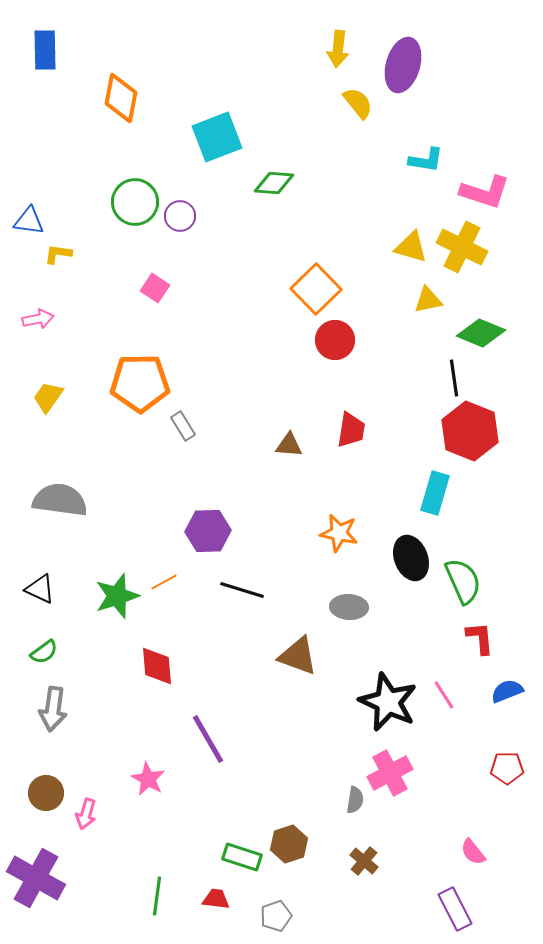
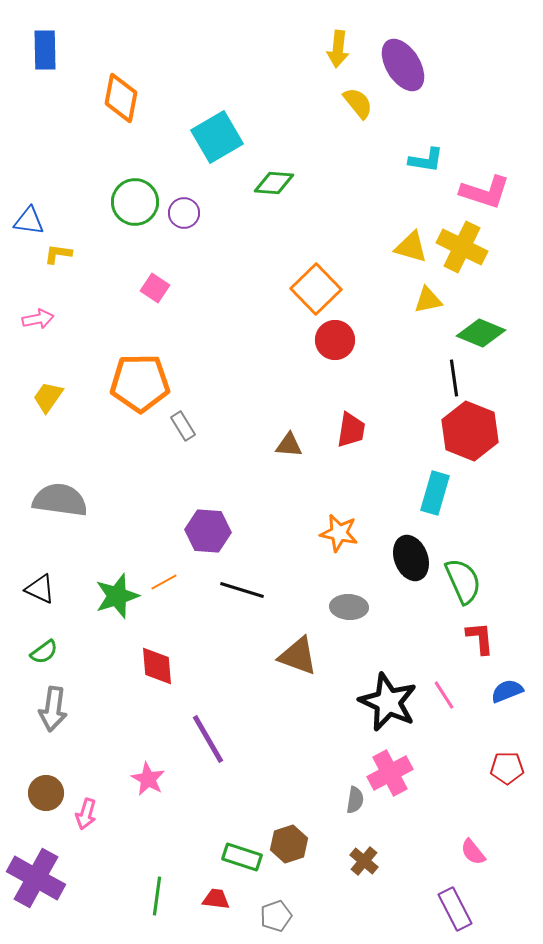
purple ellipse at (403, 65): rotated 48 degrees counterclockwise
cyan square at (217, 137): rotated 9 degrees counterclockwise
purple circle at (180, 216): moved 4 px right, 3 px up
purple hexagon at (208, 531): rotated 6 degrees clockwise
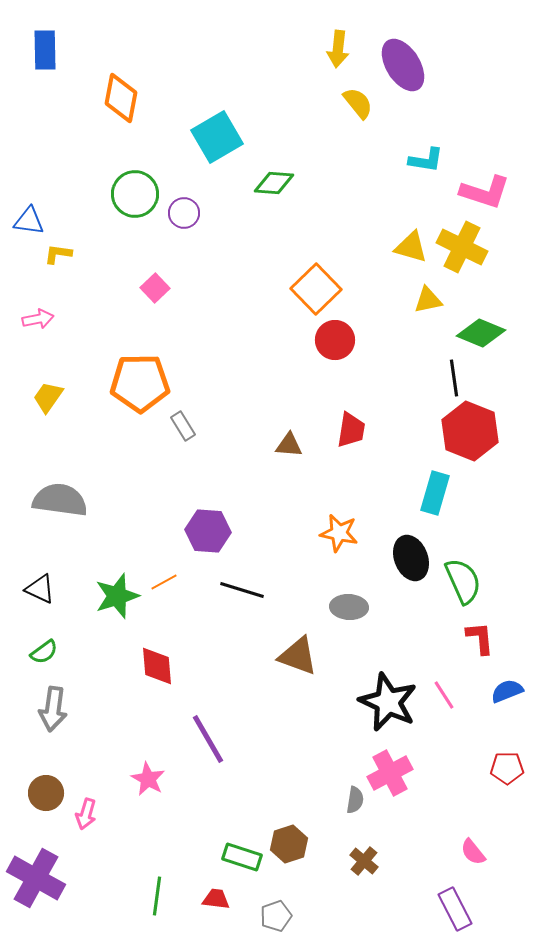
green circle at (135, 202): moved 8 px up
pink square at (155, 288): rotated 12 degrees clockwise
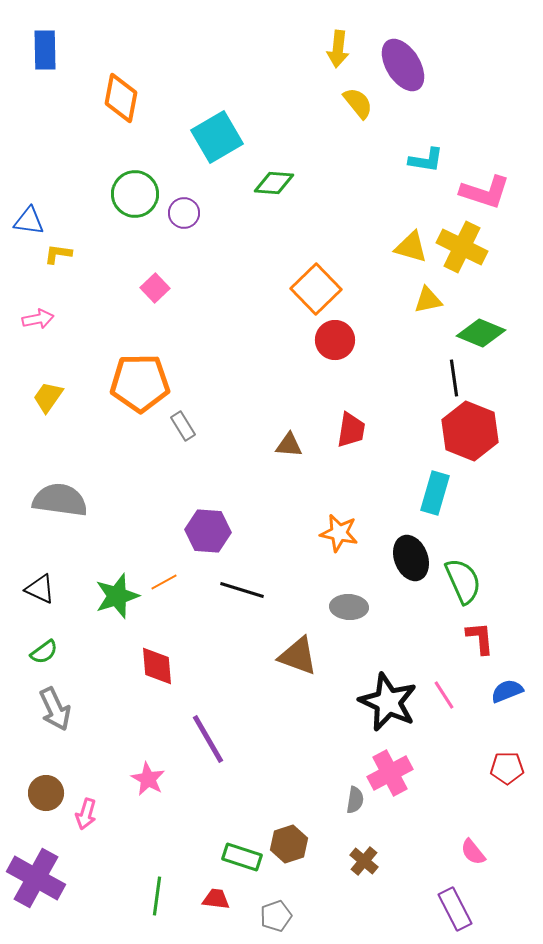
gray arrow at (53, 709): moved 2 px right; rotated 33 degrees counterclockwise
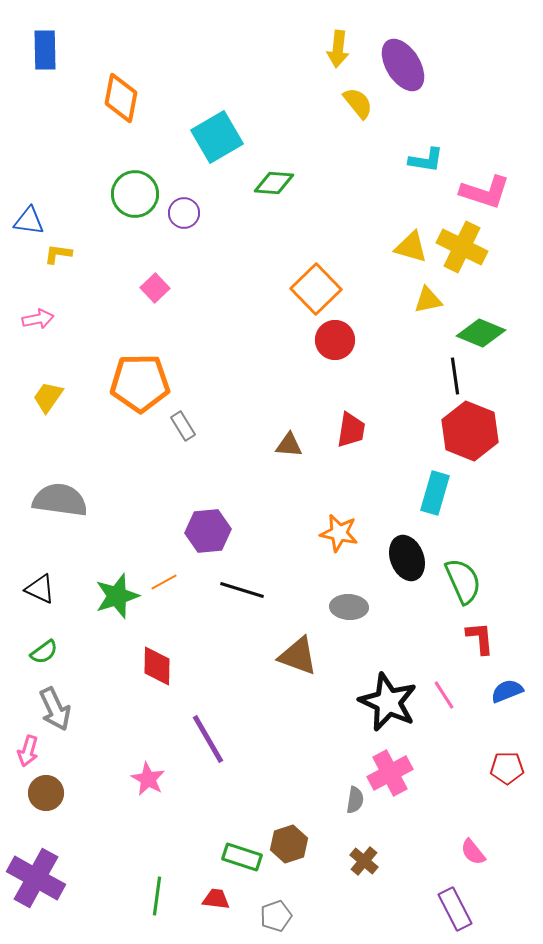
black line at (454, 378): moved 1 px right, 2 px up
purple hexagon at (208, 531): rotated 9 degrees counterclockwise
black ellipse at (411, 558): moved 4 px left
red diamond at (157, 666): rotated 6 degrees clockwise
pink arrow at (86, 814): moved 58 px left, 63 px up
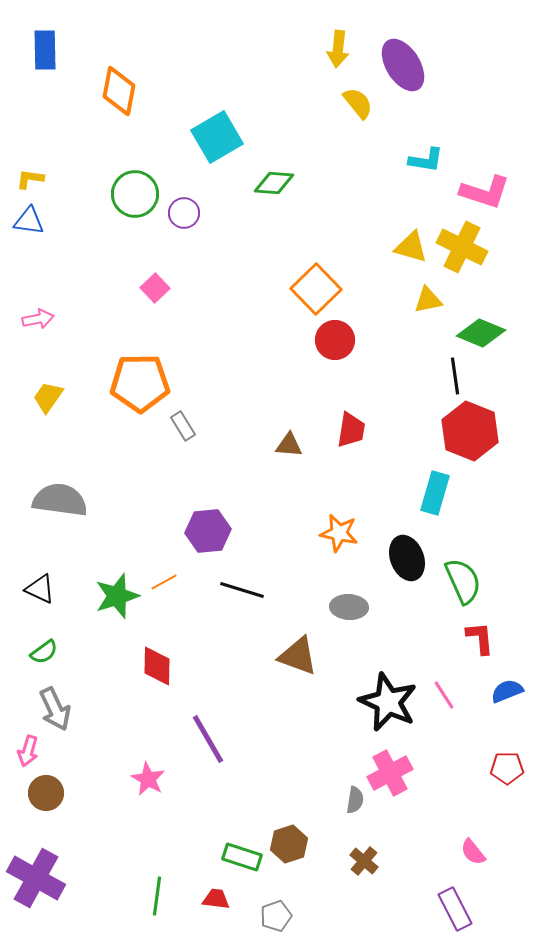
orange diamond at (121, 98): moved 2 px left, 7 px up
yellow L-shape at (58, 254): moved 28 px left, 75 px up
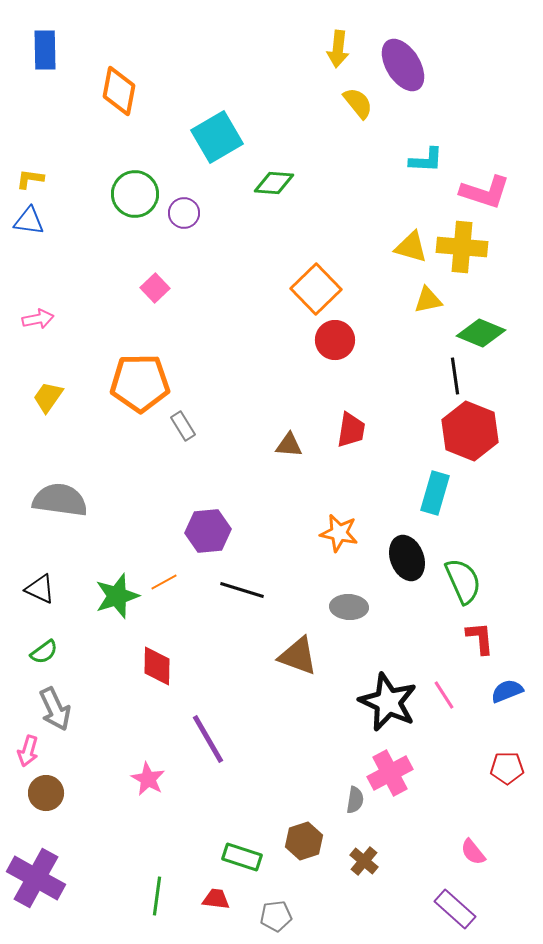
cyan L-shape at (426, 160): rotated 6 degrees counterclockwise
yellow cross at (462, 247): rotated 21 degrees counterclockwise
brown hexagon at (289, 844): moved 15 px right, 3 px up
purple rectangle at (455, 909): rotated 21 degrees counterclockwise
gray pentagon at (276, 916): rotated 12 degrees clockwise
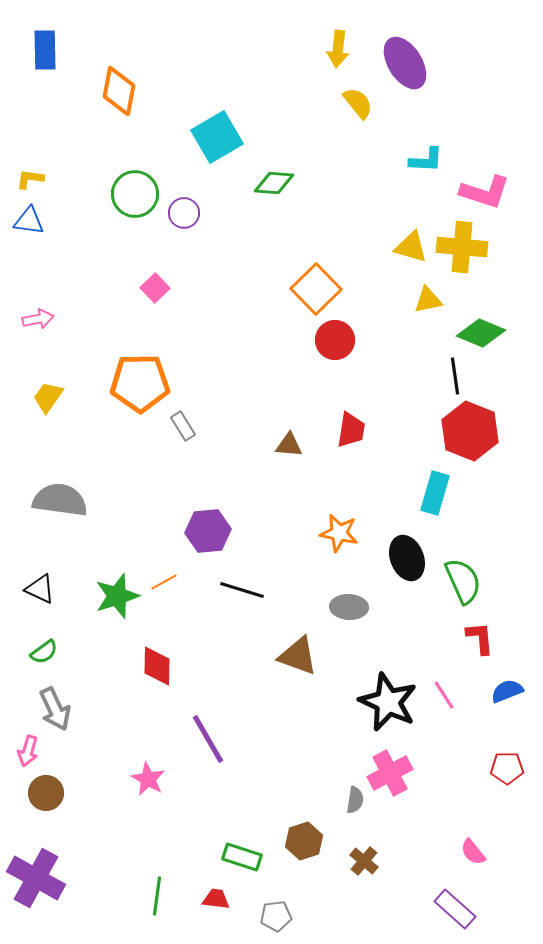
purple ellipse at (403, 65): moved 2 px right, 2 px up
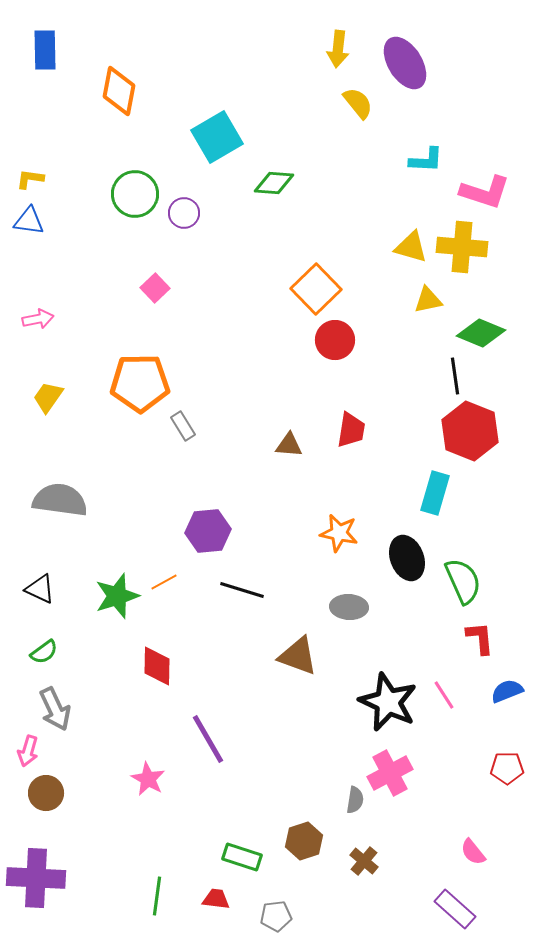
purple cross at (36, 878): rotated 26 degrees counterclockwise
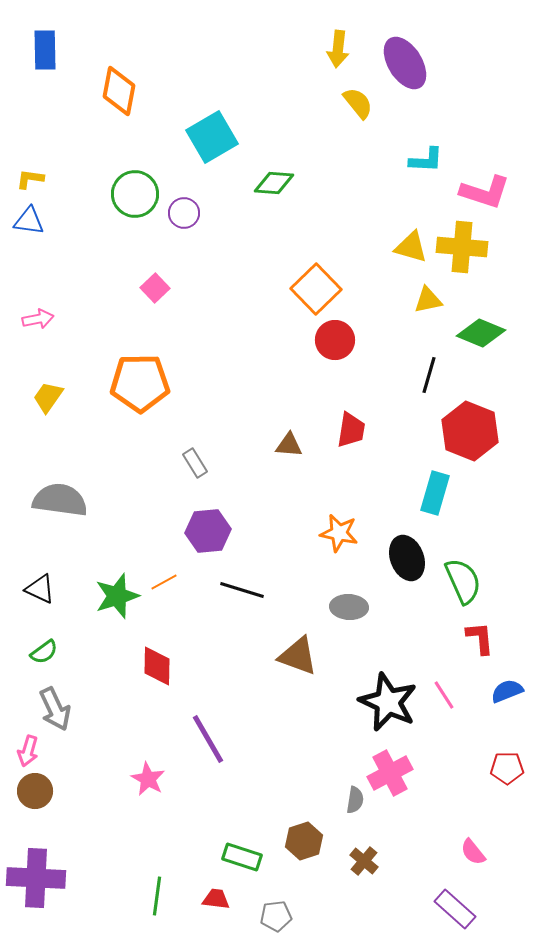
cyan square at (217, 137): moved 5 px left
black line at (455, 376): moved 26 px left, 1 px up; rotated 24 degrees clockwise
gray rectangle at (183, 426): moved 12 px right, 37 px down
brown circle at (46, 793): moved 11 px left, 2 px up
